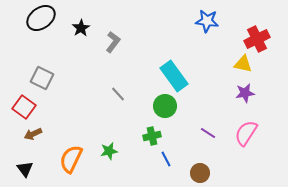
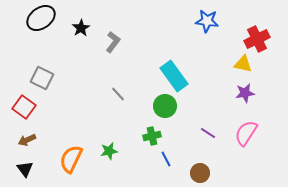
brown arrow: moved 6 px left, 6 px down
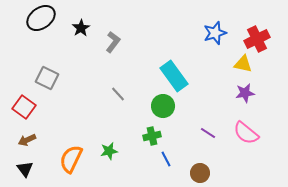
blue star: moved 8 px right, 12 px down; rotated 25 degrees counterclockwise
gray square: moved 5 px right
green circle: moved 2 px left
pink semicircle: rotated 84 degrees counterclockwise
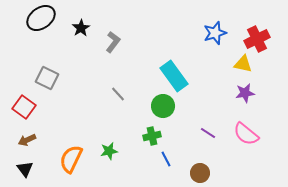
pink semicircle: moved 1 px down
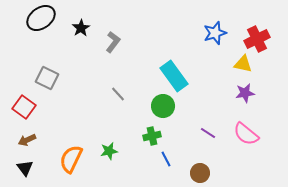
black triangle: moved 1 px up
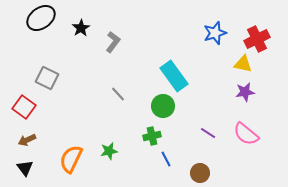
purple star: moved 1 px up
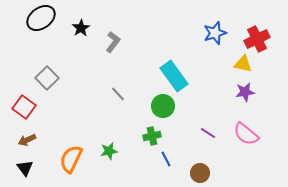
gray square: rotated 20 degrees clockwise
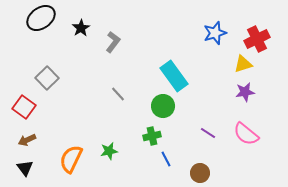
yellow triangle: rotated 30 degrees counterclockwise
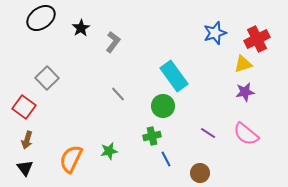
brown arrow: rotated 48 degrees counterclockwise
